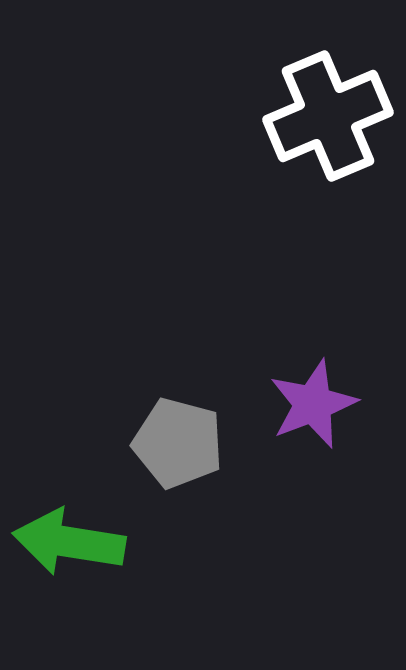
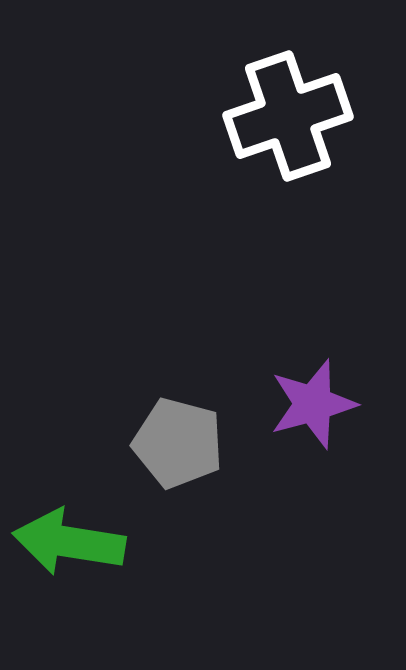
white cross: moved 40 px left; rotated 4 degrees clockwise
purple star: rotated 6 degrees clockwise
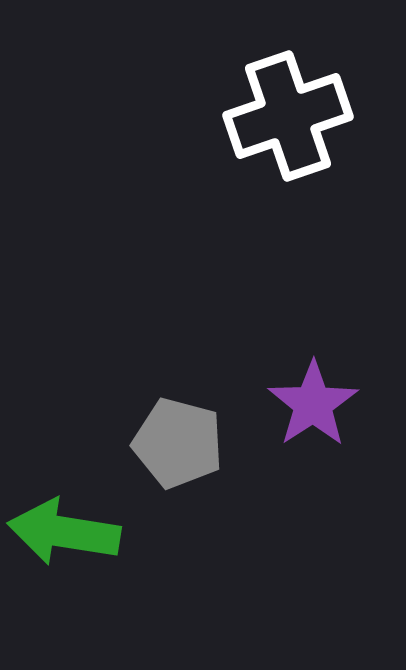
purple star: rotated 18 degrees counterclockwise
green arrow: moved 5 px left, 10 px up
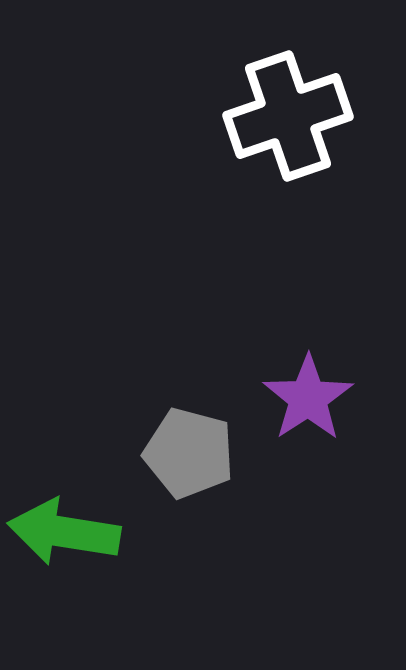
purple star: moved 5 px left, 6 px up
gray pentagon: moved 11 px right, 10 px down
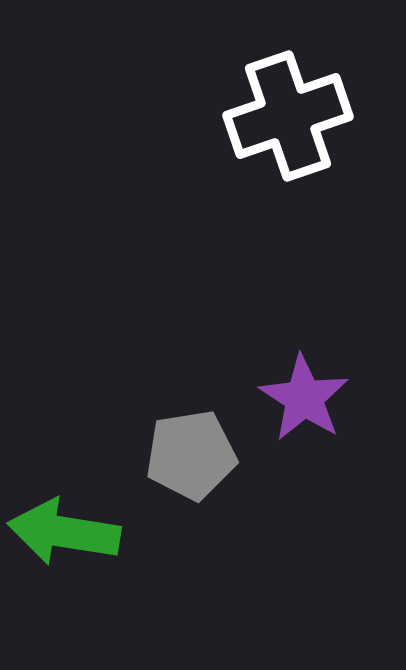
purple star: moved 4 px left; rotated 6 degrees counterclockwise
gray pentagon: moved 2 px right, 2 px down; rotated 24 degrees counterclockwise
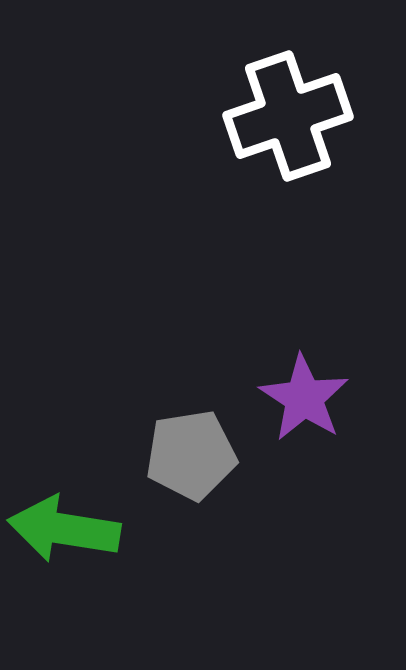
green arrow: moved 3 px up
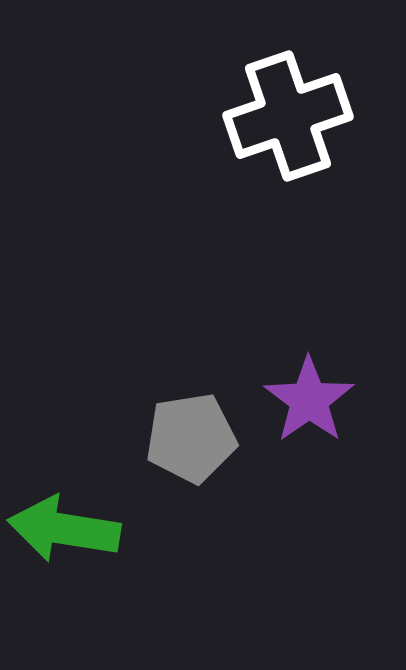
purple star: moved 5 px right, 2 px down; rotated 4 degrees clockwise
gray pentagon: moved 17 px up
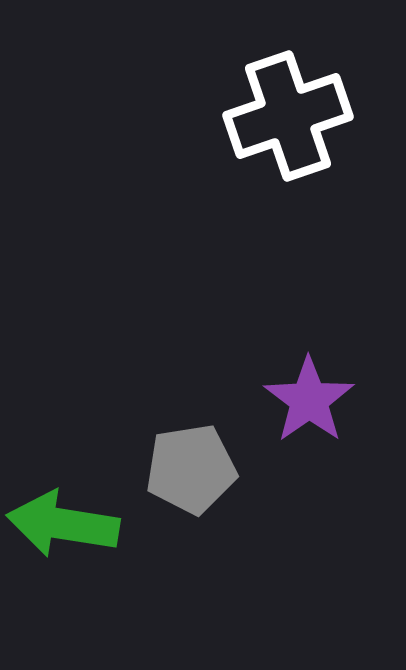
gray pentagon: moved 31 px down
green arrow: moved 1 px left, 5 px up
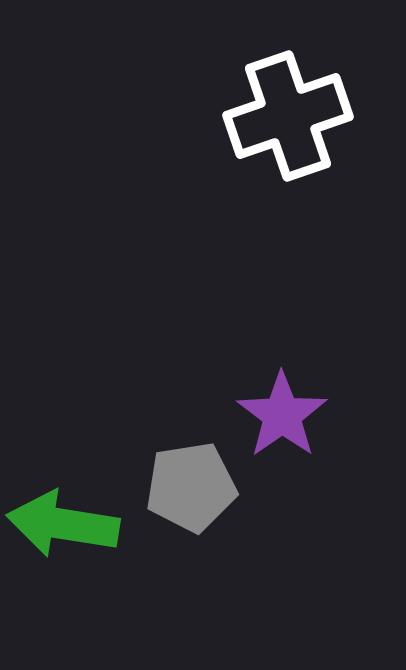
purple star: moved 27 px left, 15 px down
gray pentagon: moved 18 px down
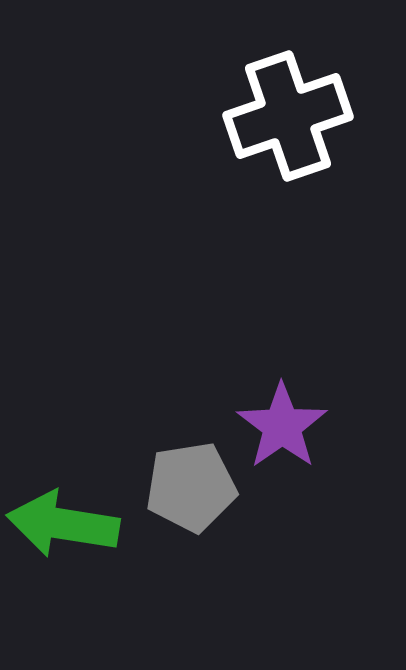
purple star: moved 11 px down
